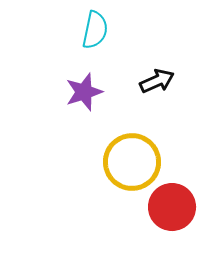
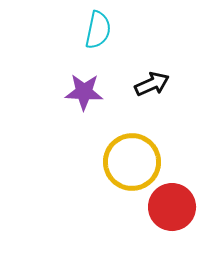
cyan semicircle: moved 3 px right
black arrow: moved 5 px left, 3 px down
purple star: rotated 21 degrees clockwise
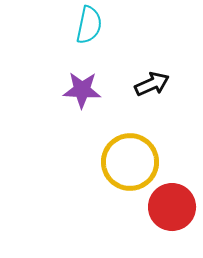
cyan semicircle: moved 9 px left, 5 px up
purple star: moved 2 px left, 2 px up
yellow circle: moved 2 px left
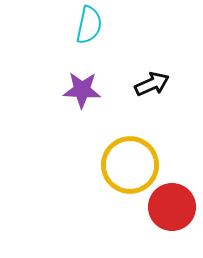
yellow circle: moved 3 px down
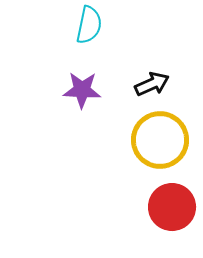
yellow circle: moved 30 px right, 25 px up
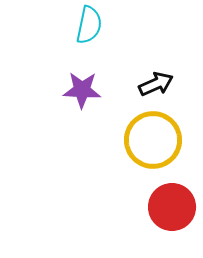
black arrow: moved 4 px right
yellow circle: moved 7 px left
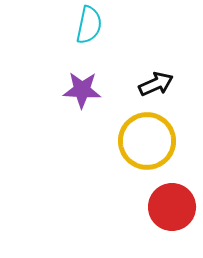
yellow circle: moved 6 px left, 1 px down
